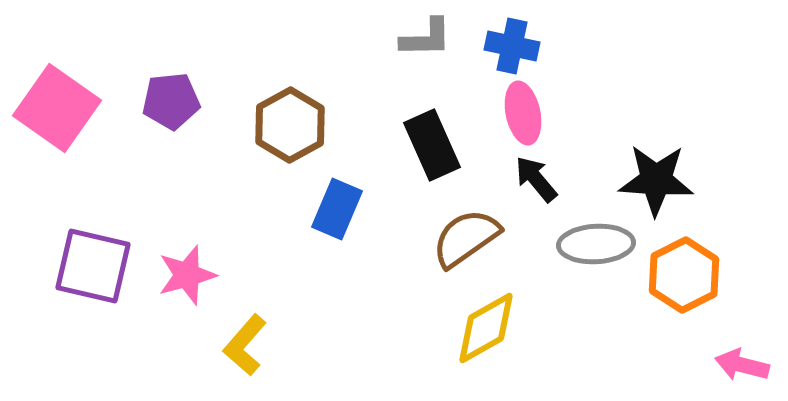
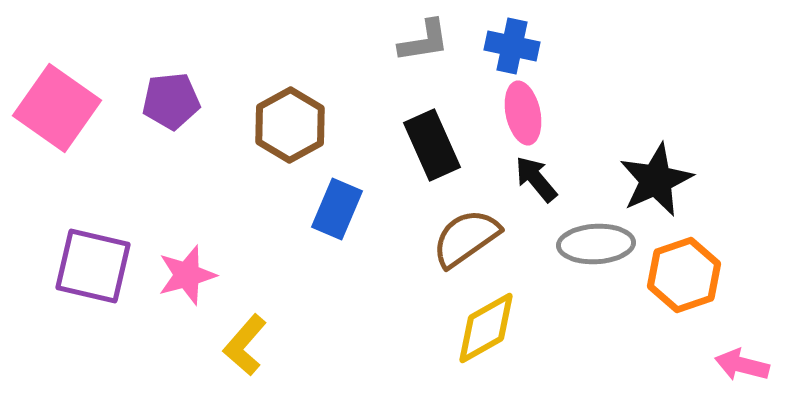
gray L-shape: moved 2 px left, 3 px down; rotated 8 degrees counterclockwise
black star: rotated 28 degrees counterclockwise
orange hexagon: rotated 8 degrees clockwise
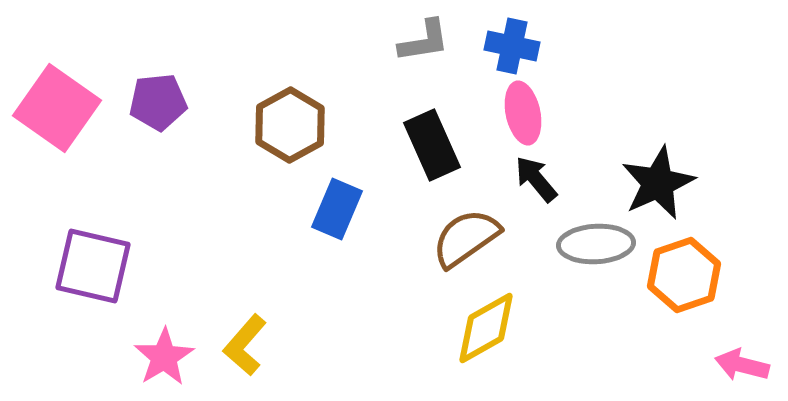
purple pentagon: moved 13 px left, 1 px down
black star: moved 2 px right, 3 px down
pink star: moved 23 px left, 82 px down; rotated 16 degrees counterclockwise
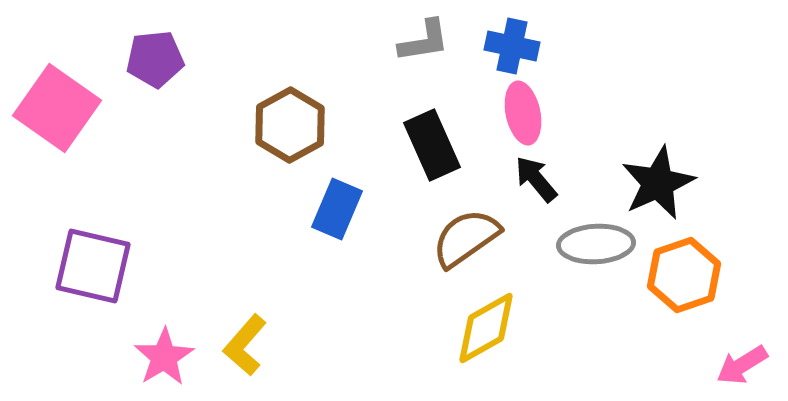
purple pentagon: moved 3 px left, 43 px up
pink arrow: rotated 46 degrees counterclockwise
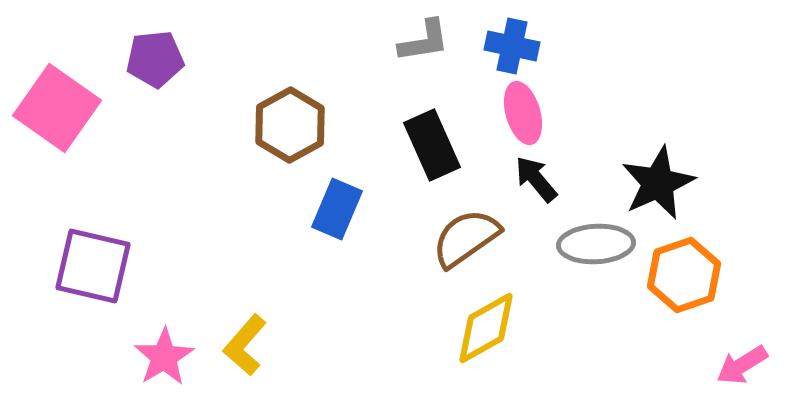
pink ellipse: rotated 4 degrees counterclockwise
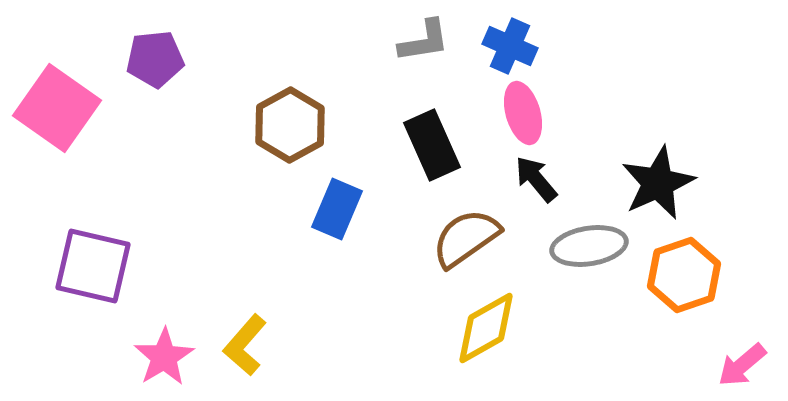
blue cross: moved 2 px left; rotated 12 degrees clockwise
gray ellipse: moved 7 px left, 2 px down; rotated 6 degrees counterclockwise
pink arrow: rotated 8 degrees counterclockwise
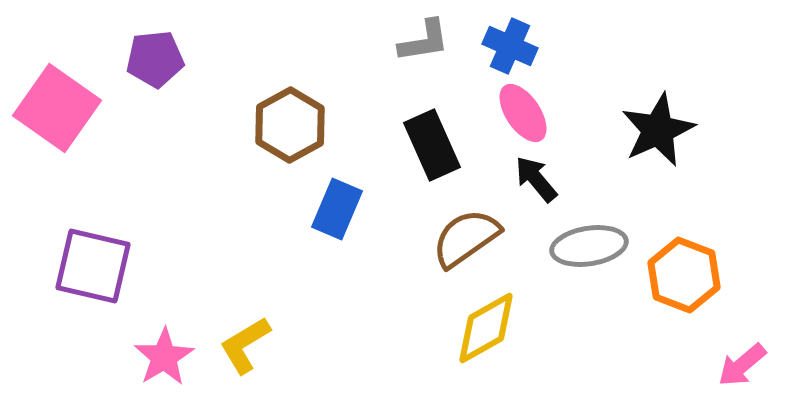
pink ellipse: rotated 18 degrees counterclockwise
black star: moved 53 px up
orange hexagon: rotated 20 degrees counterclockwise
yellow L-shape: rotated 18 degrees clockwise
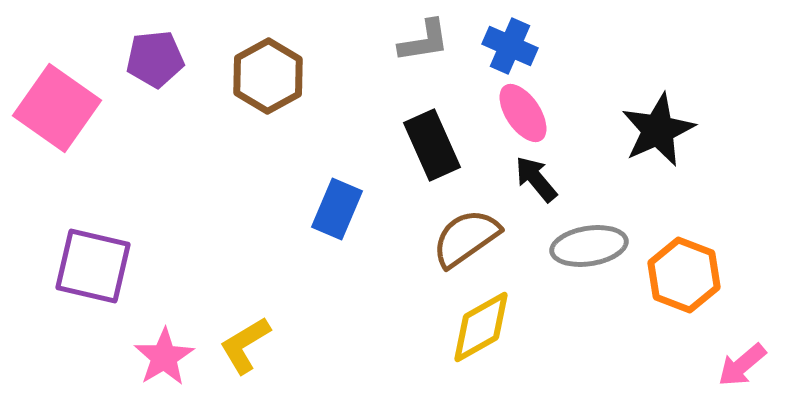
brown hexagon: moved 22 px left, 49 px up
yellow diamond: moved 5 px left, 1 px up
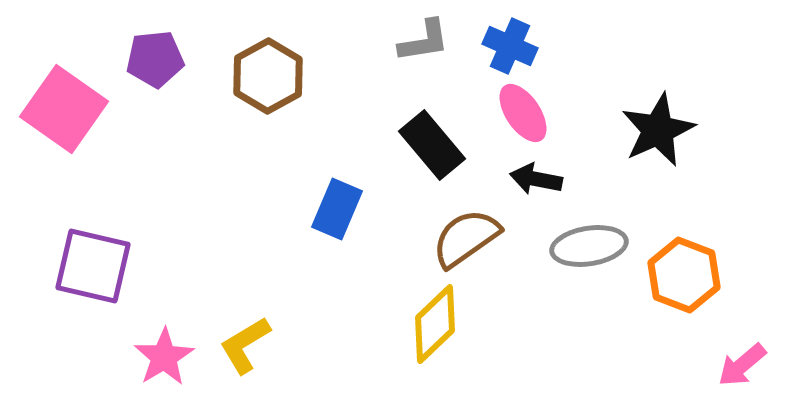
pink square: moved 7 px right, 1 px down
black rectangle: rotated 16 degrees counterclockwise
black arrow: rotated 39 degrees counterclockwise
yellow diamond: moved 46 px left, 3 px up; rotated 14 degrees counterclockwise
